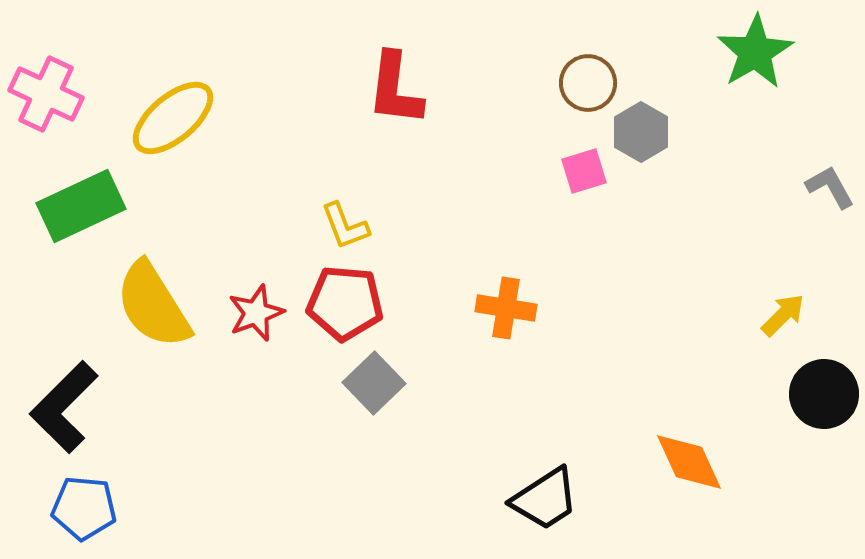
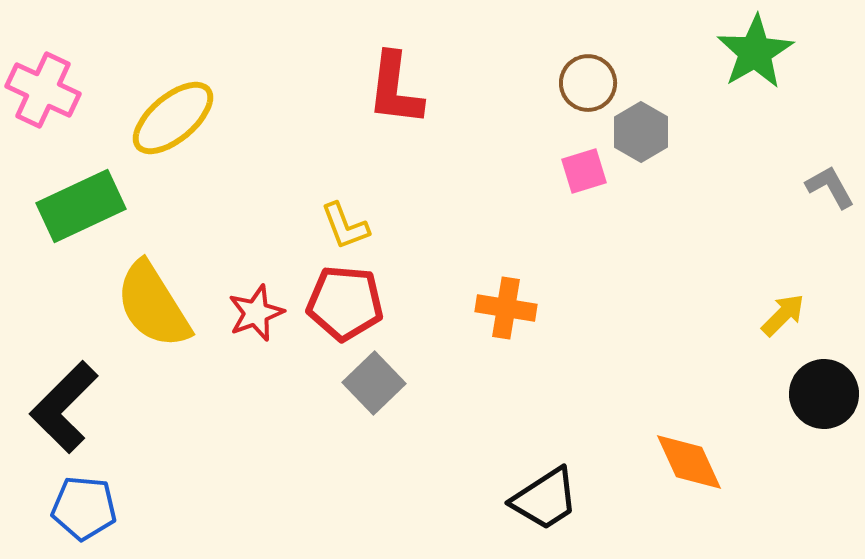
pink cross: moved 3 px left, 4 px up
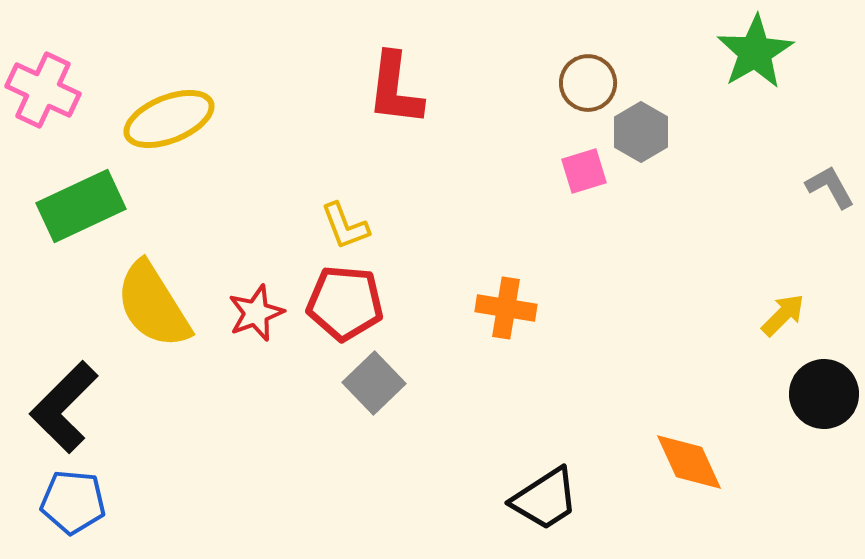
yellow ellipse: moved 4 px left, 1 px down; rotated 18 degrees clockwise
blue pentagon: moved 11 px left, 6 px up
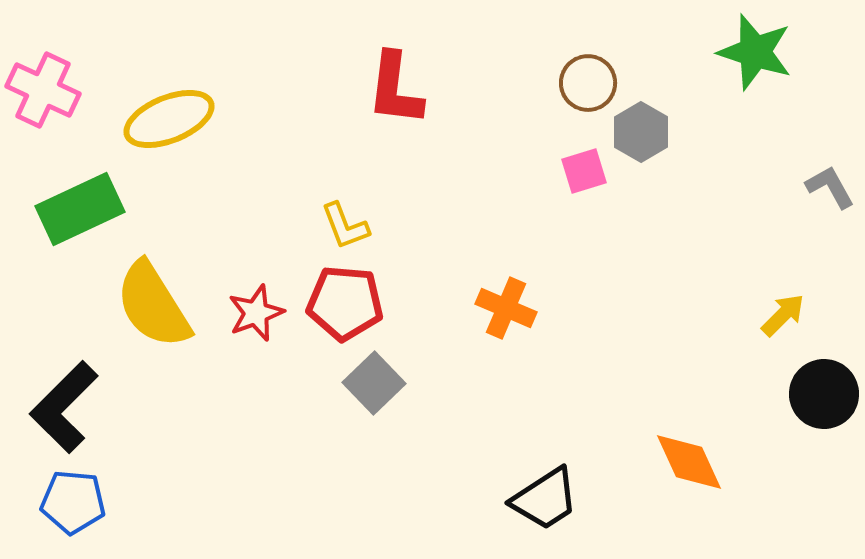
green star: rotated 24 degrees counterclockwise
green rectangle: moved 1 px left, 3 px down
orange cross: rotated 14 degrees clockwise
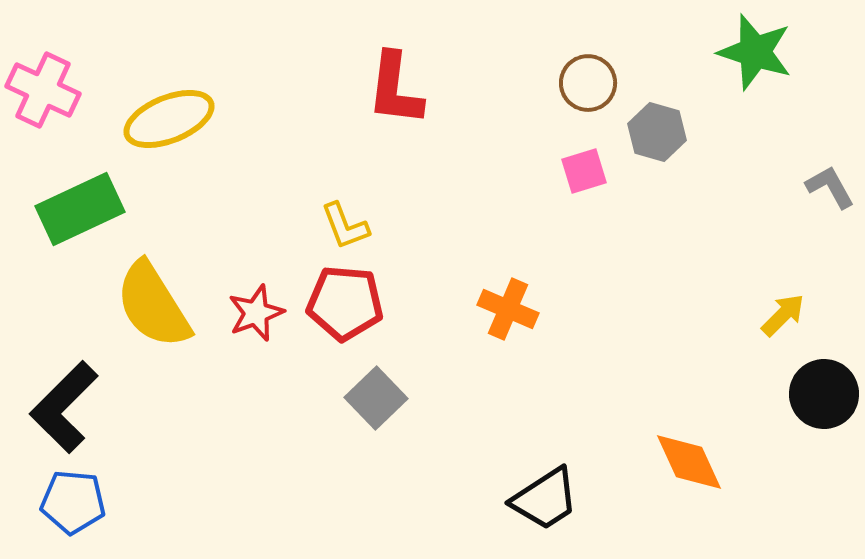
gray hexagon: moved 16 px right; rotated 14 degrees counterclockwise
orange cross: moved 2 px right, 1 px down
gray square: moved 2 px right, 15 px down
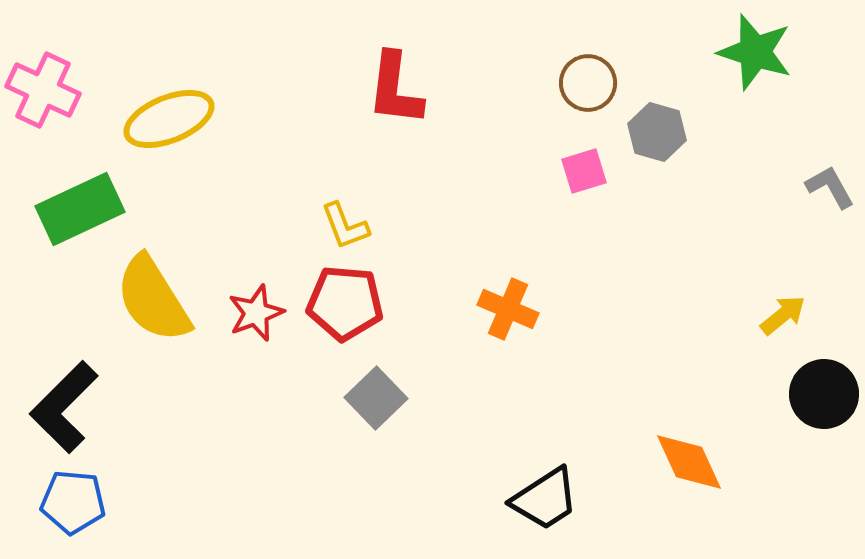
yellow semicircle: moved 6 px up
yellow arrow: rotated 6 degrees clockwise
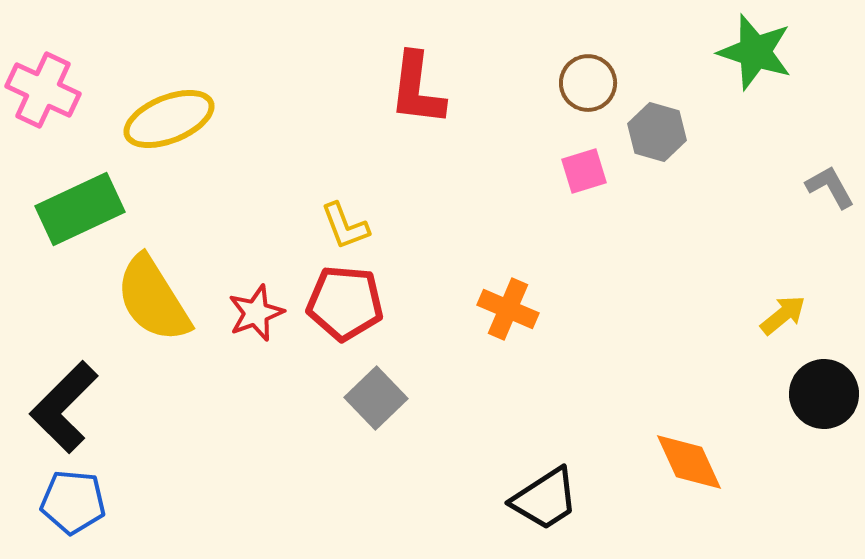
red L-shape: moved 22 px right
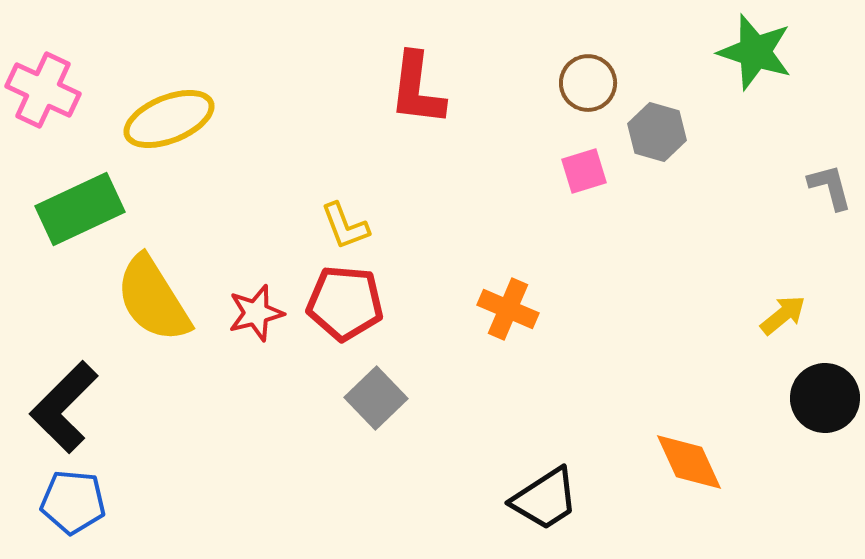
gray L-shape: rotated 14 degrees clockwise
red star: rotated 6 degrees clockwise
black circle: moved 1 px right, 4 px down
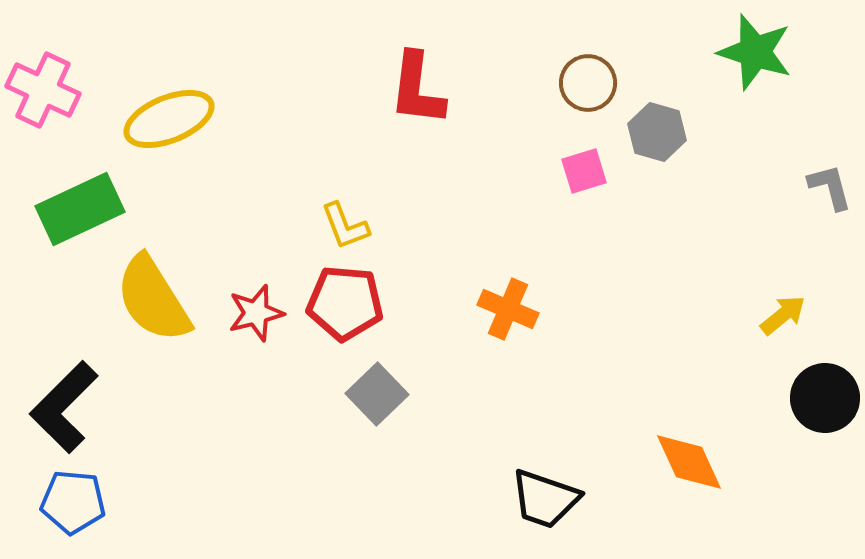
gray square: moved 1 px right, 4 px up
black trapezoid: rotated 52 degrees clockwise
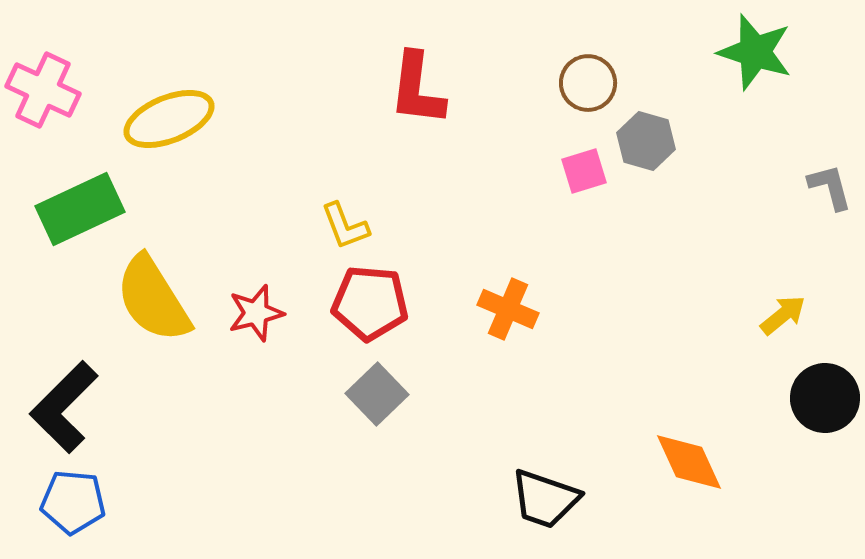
gray hexagon: moved 11 px left, 9 px down
red pentagon: moved 25 px right
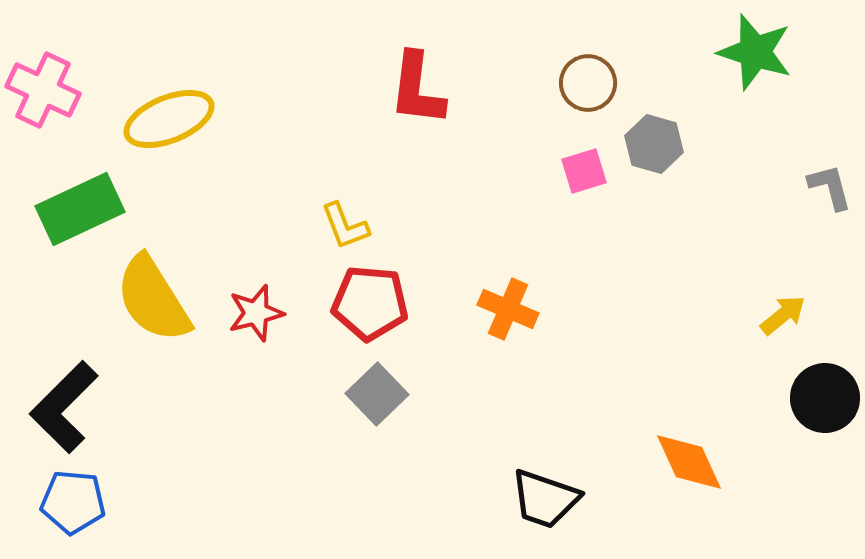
gray hexagon: moved 8 px right, 3 px down
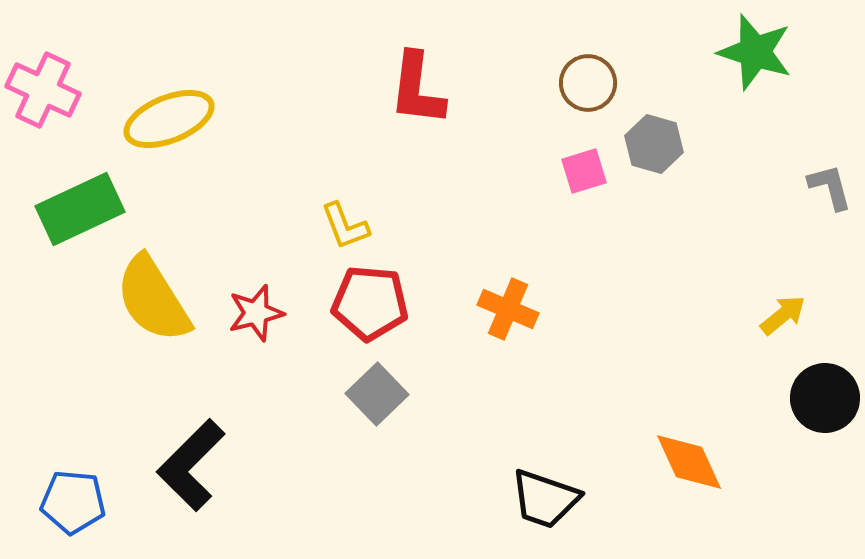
black L-shape: moved 127 px right, 58 px down
